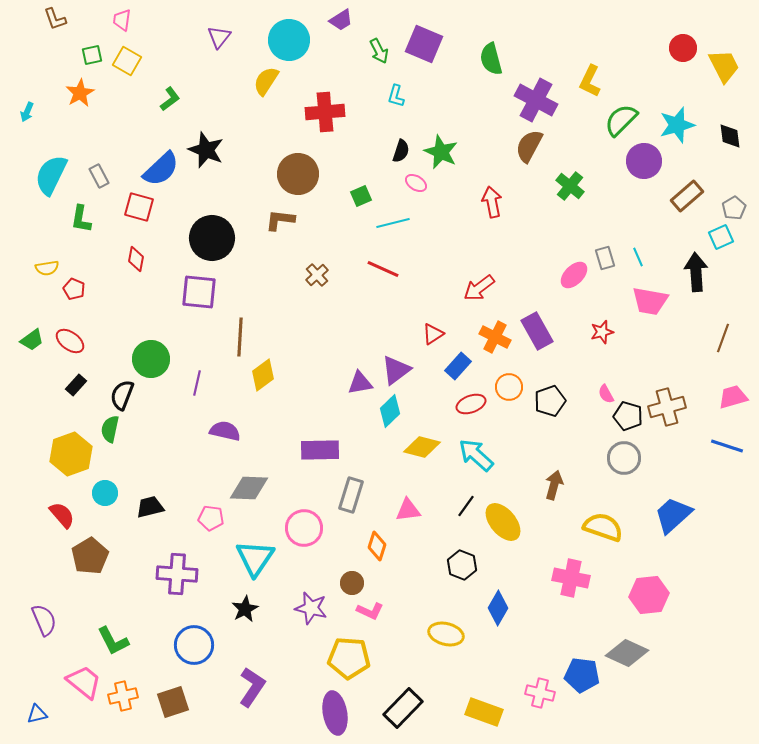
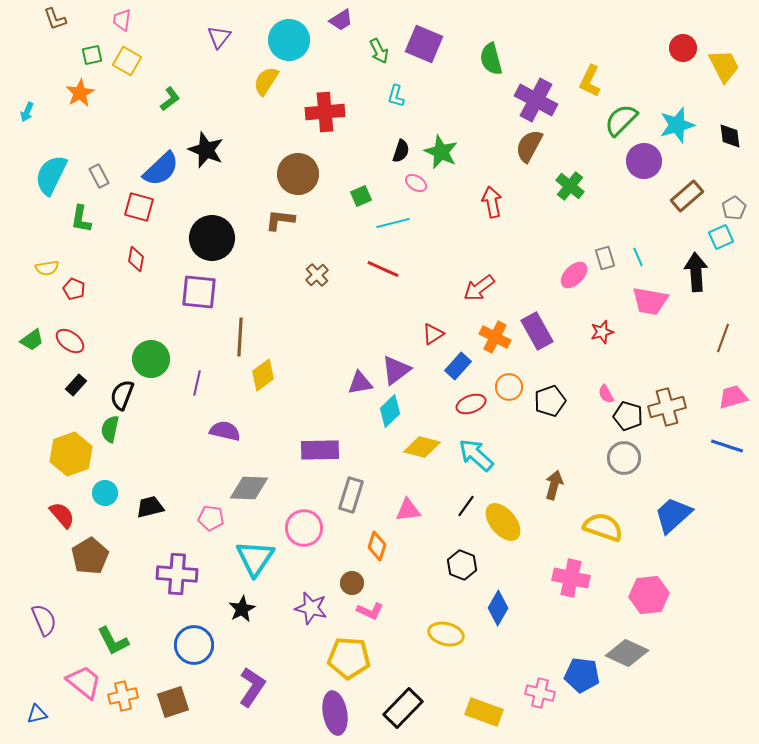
black star at (245, 609): moved 3 px left
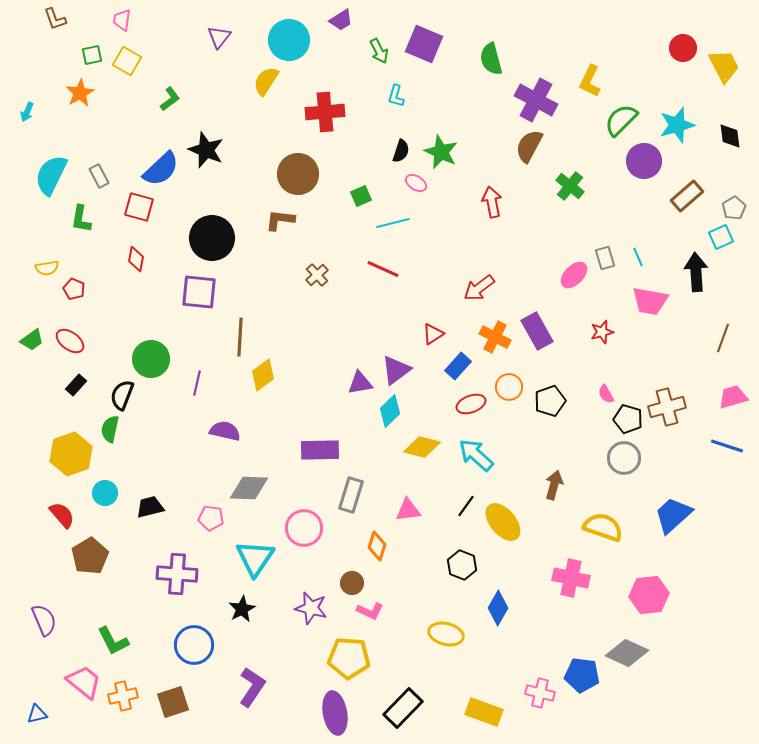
black pentagon at (628, 416): moved 3 px down
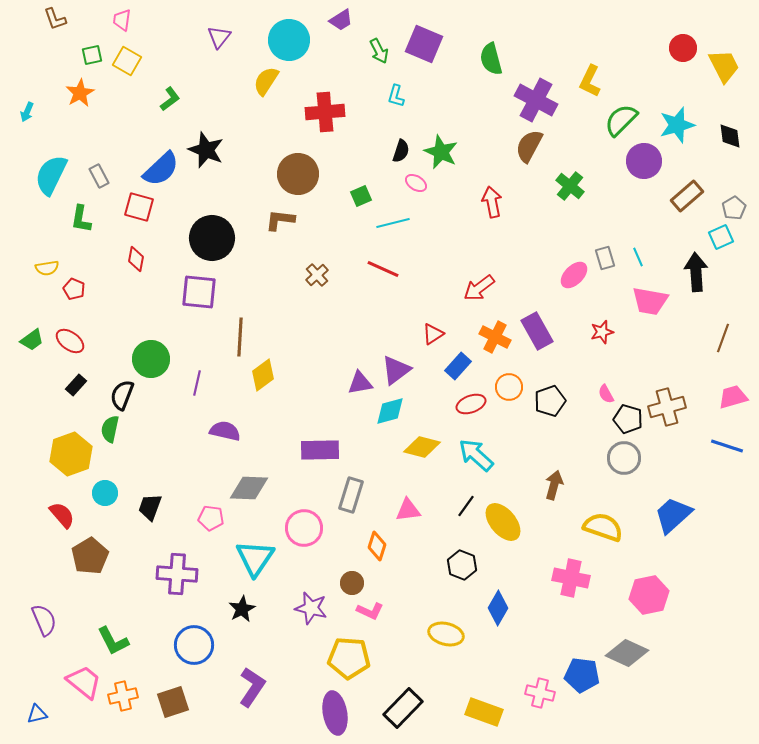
cyan diamond at (390, 411): rotated 28 degrees clockwise
black trapezoid at (150, 507): rotated 56 degrees counterclockwise
pink hexagon at (649, 595): rotated 6 degrees counterclockwise
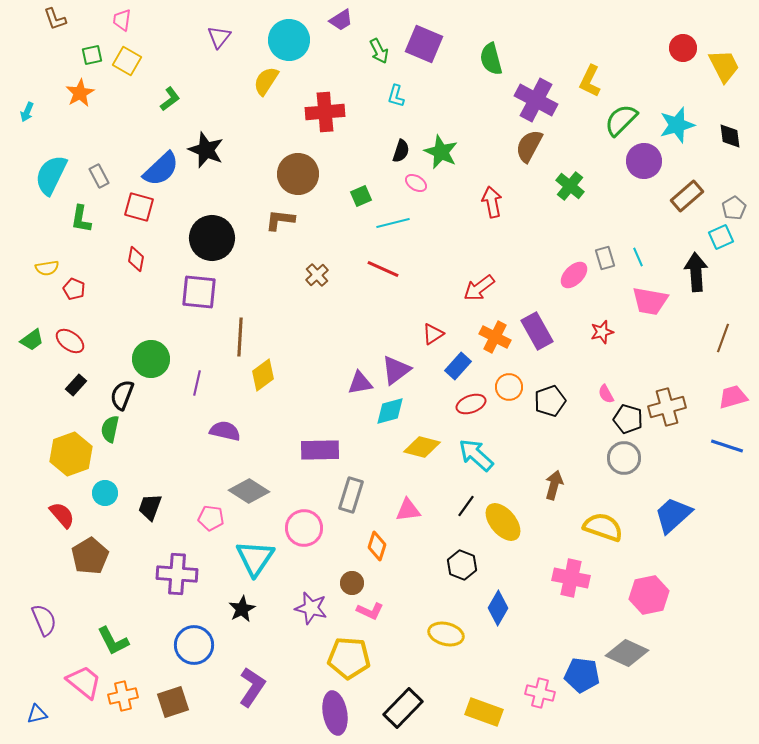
gray diamond at (249, 488): moved 3 px down; rotated 30 degrees clockwise
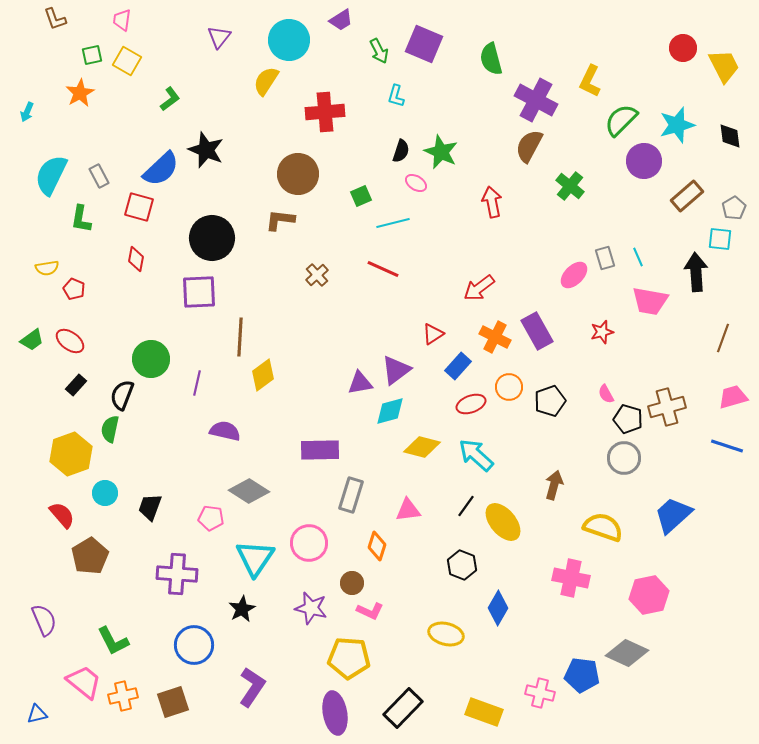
cyan square at (721, 237): moved 1 px left, 2 px down; rotated 30 degrees clockwise
purple square at (199, 292): rotated 9 degrees counterclockwise
pink circle at (304, 528): moved 5 px right, 15 px down
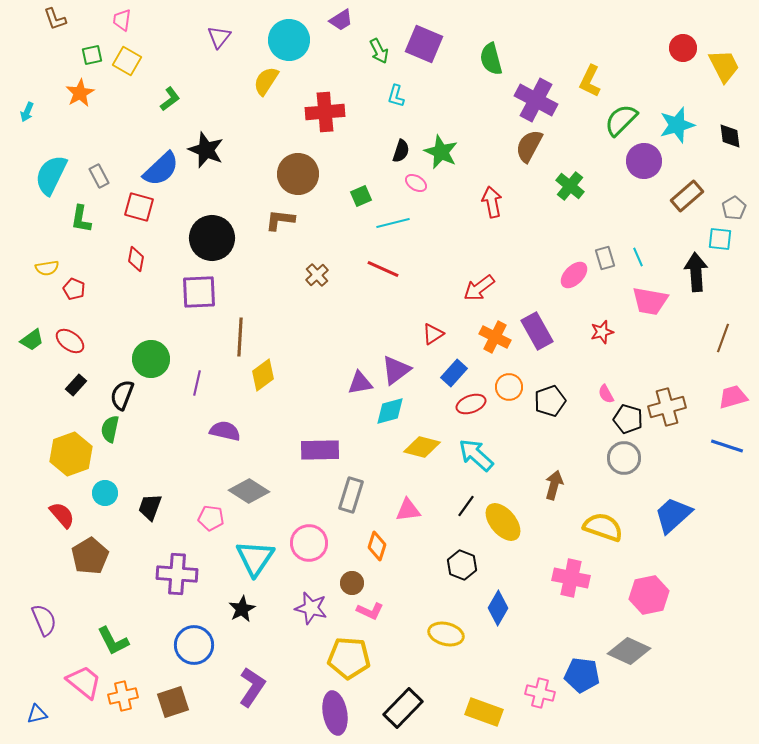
blue rectangle at (458, 366): moved 4 px left, 7 px down
gray diamond at (627, 653): moved 2 px right, 2 px up
